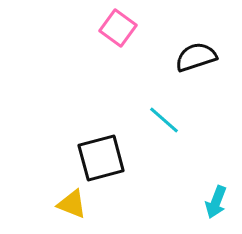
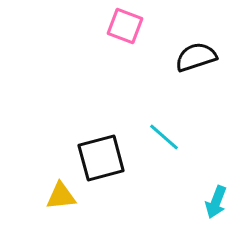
pink square: moved 7 px right, 2 px up; rotated 15 degrees counterclockwise
cyan line: moved 17 px down
yellow triangle: moved 11 px left, 8 px up; rotated 28 degrees counterclockwise
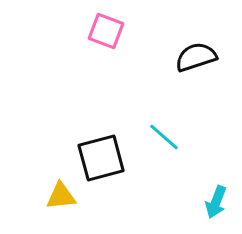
pink square: moved 19 px left, 5 px down
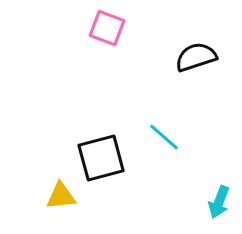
pink square: moved 1 px right, 3 px up
cyan arrow: moved 3 px right
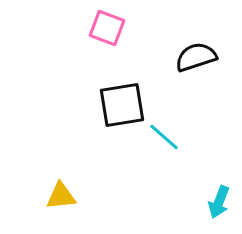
black square: moved 21 px right, 53 px up; rotated 6 degrees clockwise
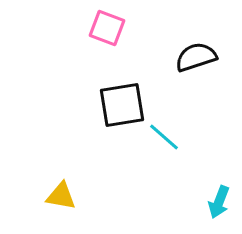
yellow triangle: rotated 16 degrees clockwise
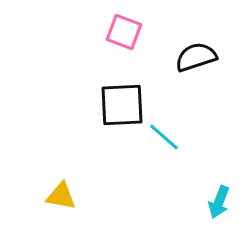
pink square: moved 17 px right, 4 px down
black square: rotated 6 degrees clockwise
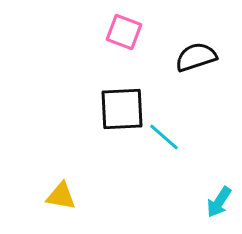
black square: moved 4 px down
cyan arrow: rotated 12 degrees clockwise
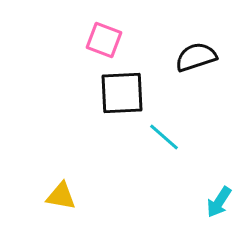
pink square: moved 20 px left, 8 px down
black square: moved 16 px up
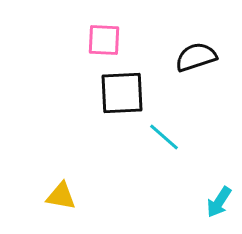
pink square: rotated 18 degrees counterclockwise
